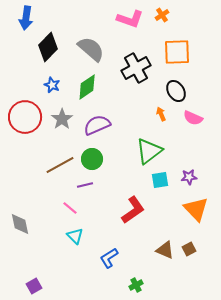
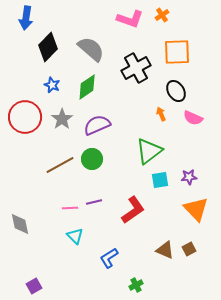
purple line: moved 9 px right, 17 px down
pink line: rotated 42 degrees counterclockwise
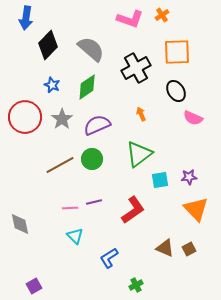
black diamond: moved 2 px up
orange arrow: moved 20 px left
green triangle: moved 10 px left, 3 px down
brown triangle: moved 2 px up
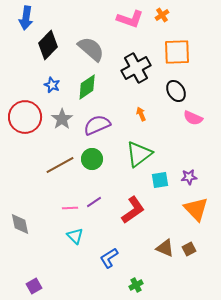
purple line: rotated 21 degrees counterclockwise
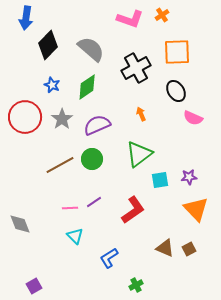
gray diamond: rotated 10 degrees counterclockwise
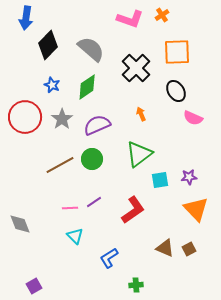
black cross: rotated 16 degrees counterclockwise
green cross: rotated 24 degrees clockwise
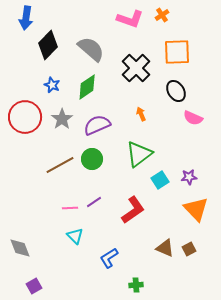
cyan square: rotated 24 degrees counterclockwise
gray diamond: moved 24 px down
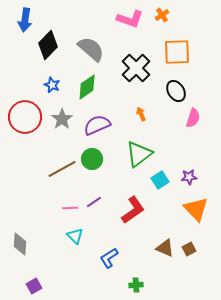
blue arrow: moved 1 px left, 2 px down
pink semicircle: rotated 96 degrees counterclockwise
brown line: moved 2 px right, 4 px down
gray diamond: moved 4 px up; rotated 25 degrees clockwise
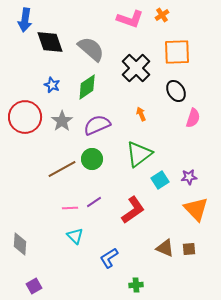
black diamond: moved 2 px right, 3 px up; rotated 64 degrees counterclockwise
gray star: moved 2 px down
brown square: rotated 24 degrees clockwise
